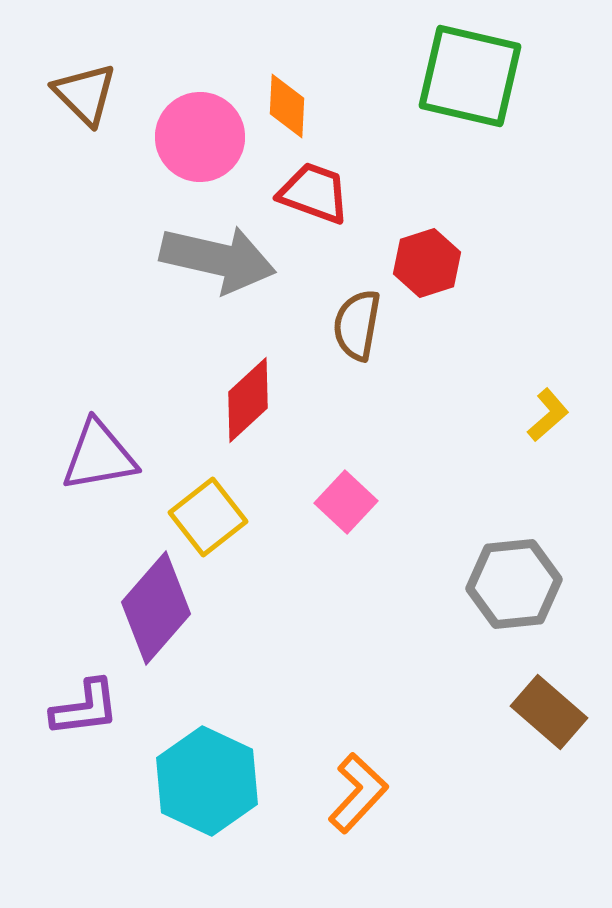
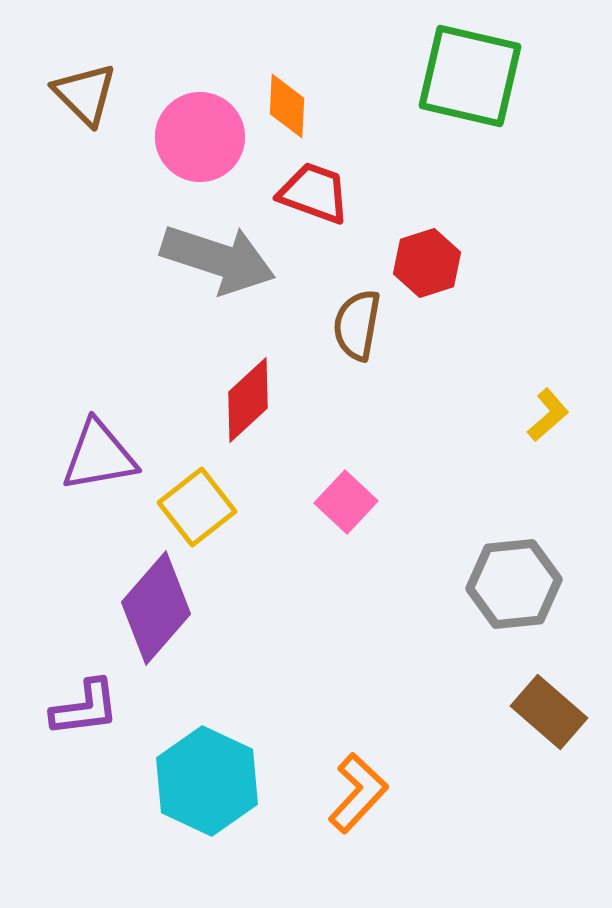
gray arrow: rotated 5 degrees clockwise
yellow square: moved 11 px left, 10 px up
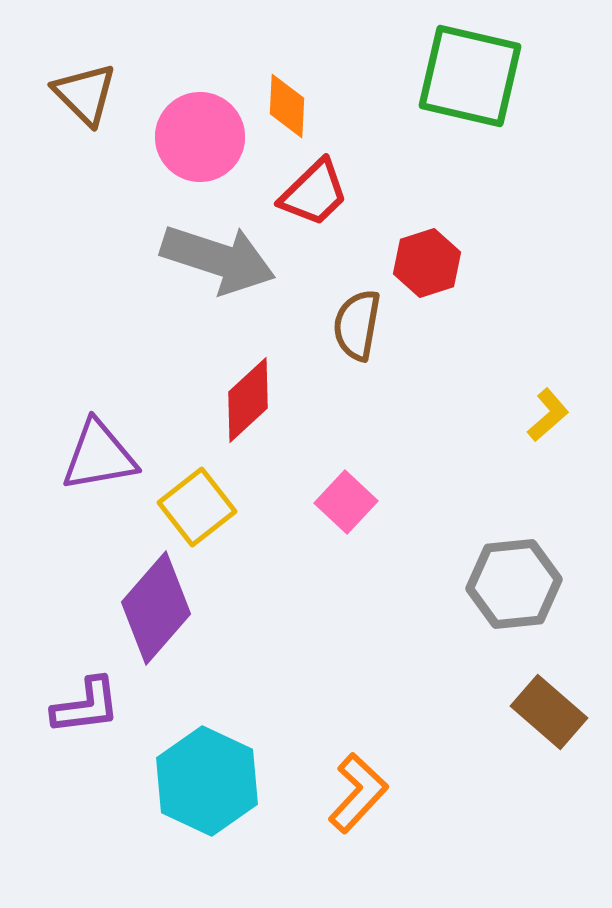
red trapezoid: rotated 116 degrees clockwise
purple L-shape: moved 1 px right, 2 px up
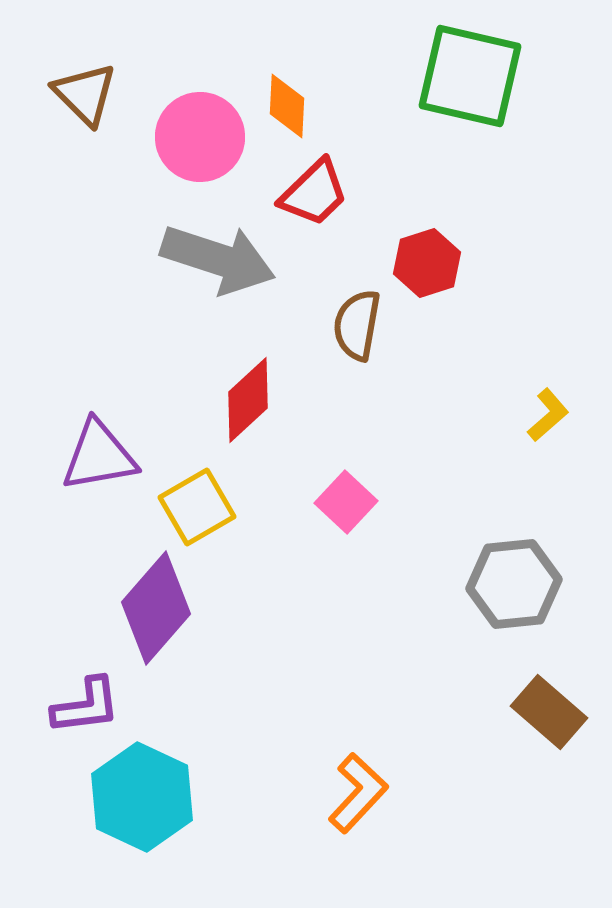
yellow square: rotated 8 degrees clockwise
cyan hexagon: moved 65 px left, 16 px down
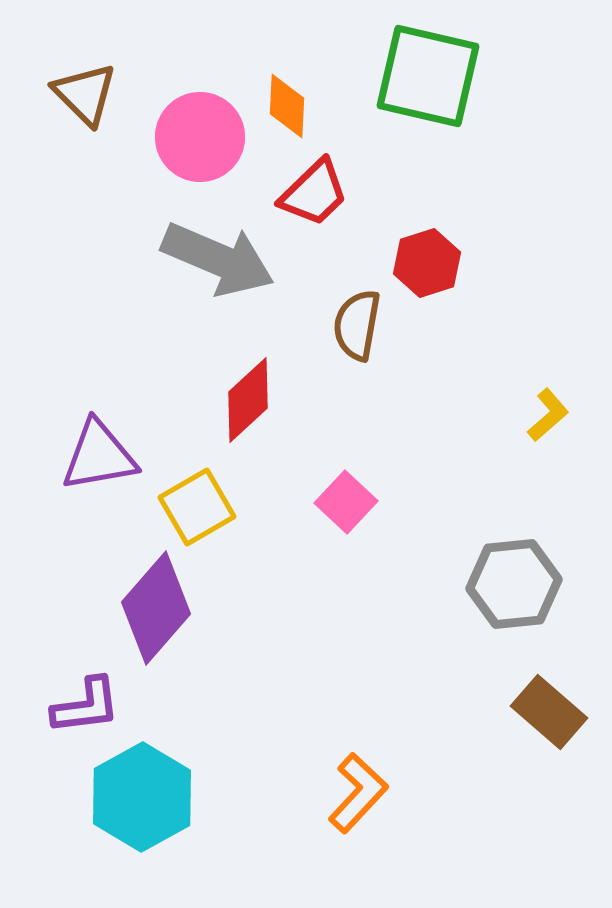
green square: moved 42 px left
gray arrow: rotated 5 degrees clockwise
cyan hexagon: rotated 6 degrees clockwise
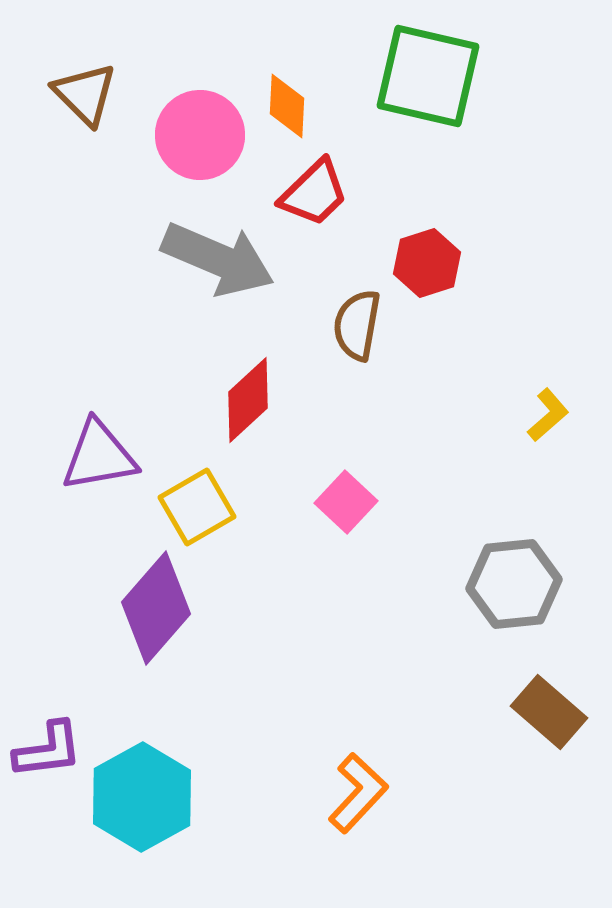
pink circle: moved 2 px up
purple L-shape: moved 38 px left, 44 px down
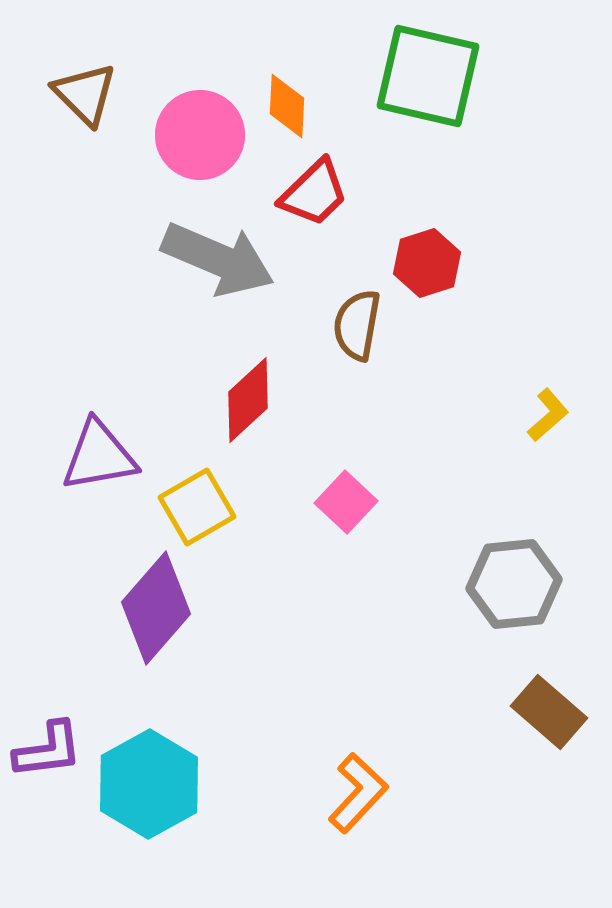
cyan hexagon: moved 7 px right, 13 px up
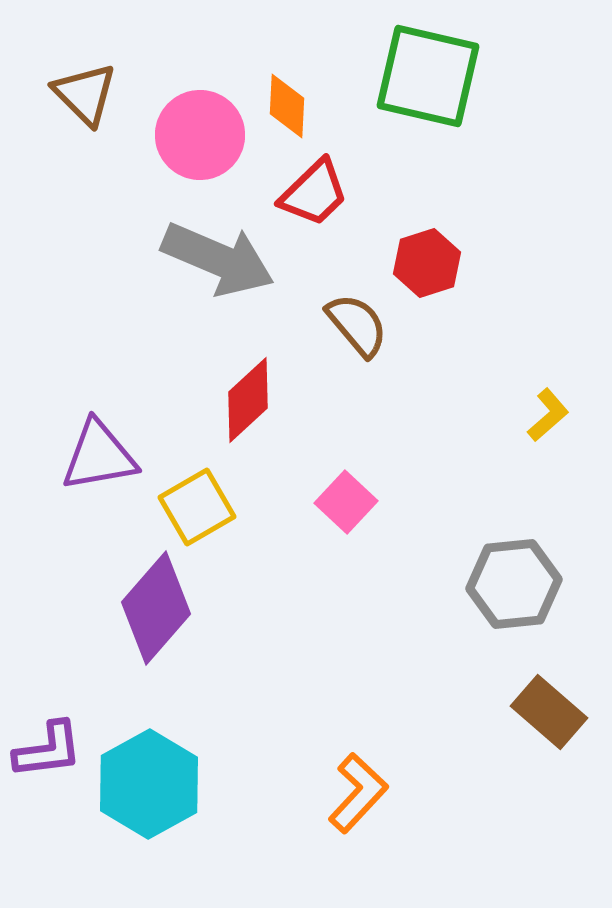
brown semicircle: rotated 130 degrees clockwise
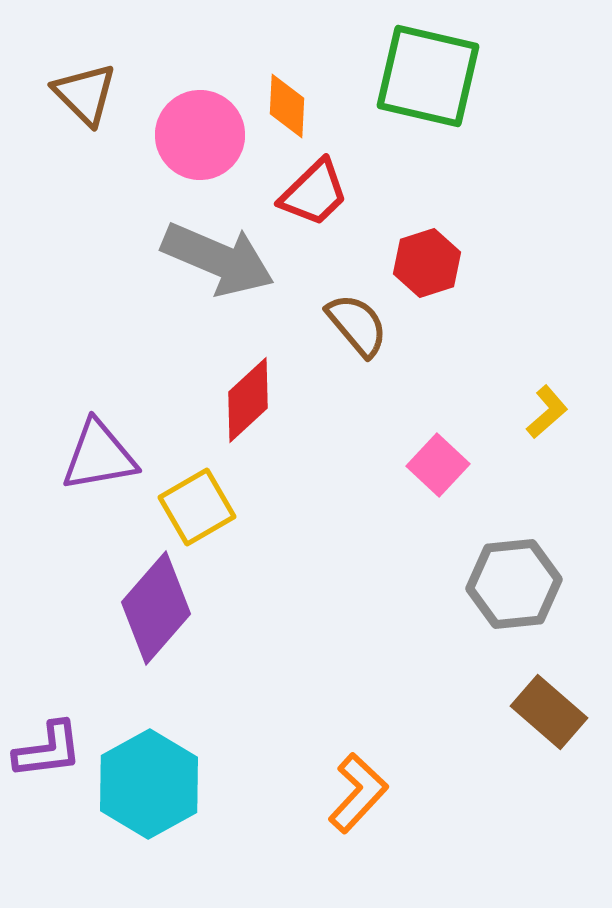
yellow L-shape: moved 1 px left, 3 px up
pink square: moved 92 px right, 37 px up
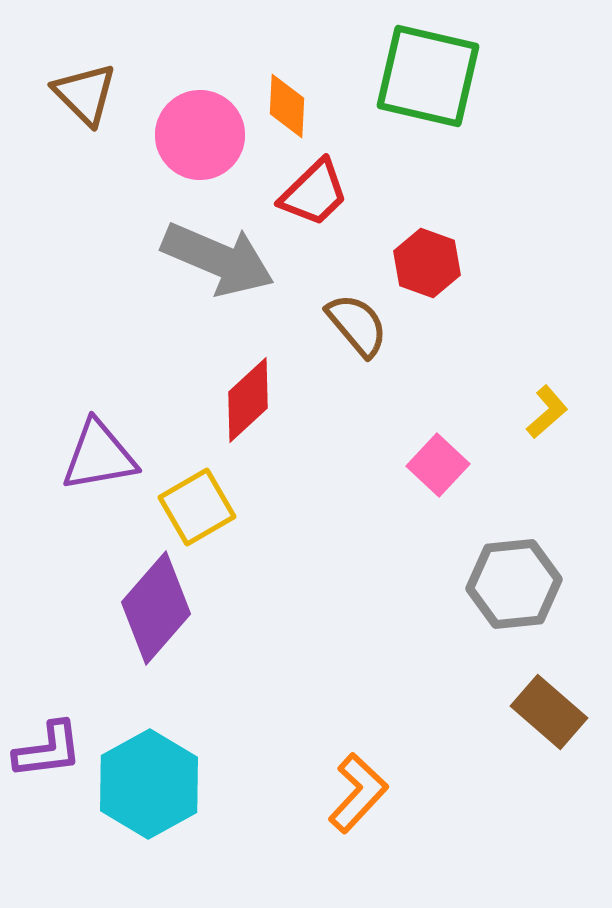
red hexagon: rotated 22 degrees counterclockwise
